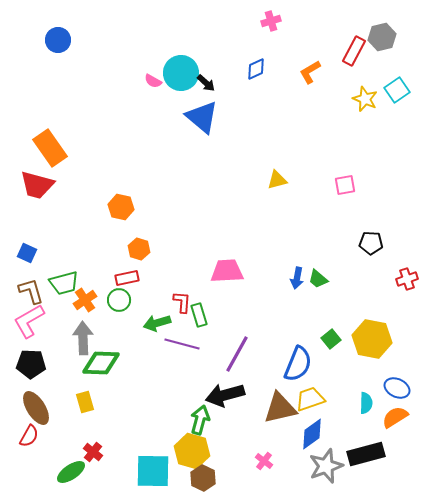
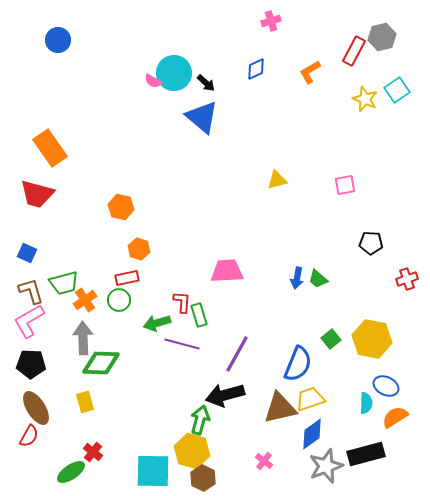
cyan circle at (181, 73): moved 7 px left
red trapezoid at (37, 185): moved 9 px down
blue ellipse at (397, 388): moved 11 px left, 2 px up
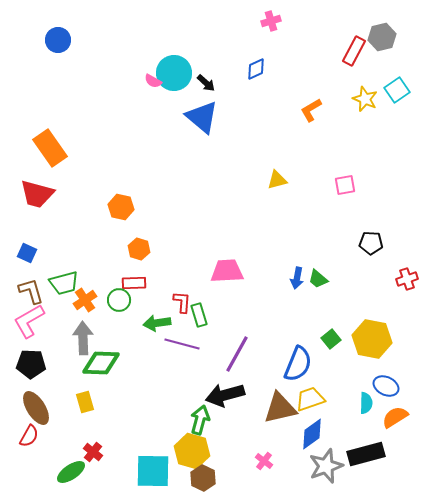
orange L-shape at (310, 72): moved 1 px right, 38 px down
red rectangle at (127, 278): moved 7 px right, 5 px down; rotated 10 degrees clockwise
green arrow at (157, 323): rotated 8 degrees clockwise
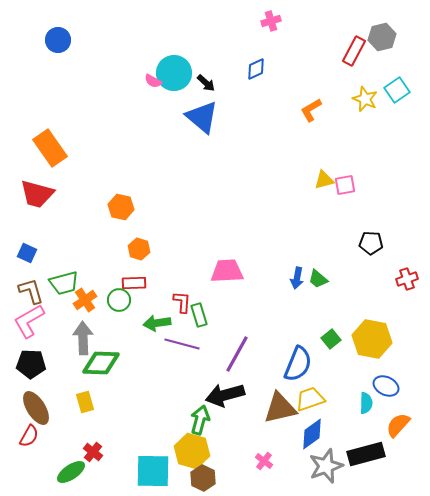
yellow triangle at (277, 180): moved 47 px right
orange semicircle at (395, 417): moved 3 px right, 8 px down; rotated 16 degrees counterclockwise
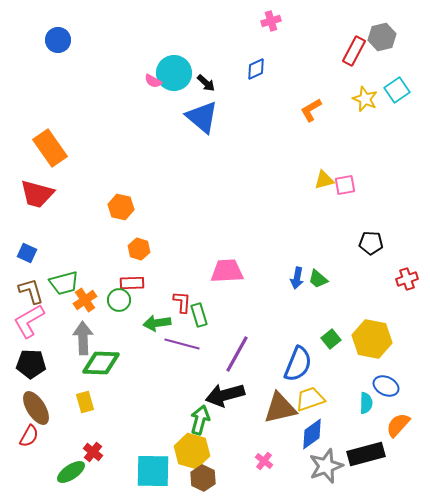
red rectangle at (134, 283): moved 2 px left
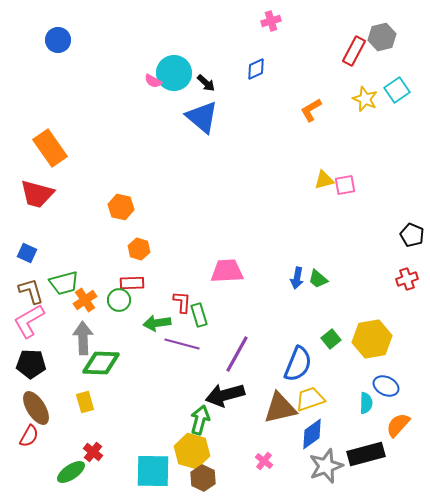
black pentagon at (371, 243): moved 41 px right, 8 px up; rotated 20 degrees clockwise
yellow hexagon at (372, 339): rotated 21 degrees counterclockwise
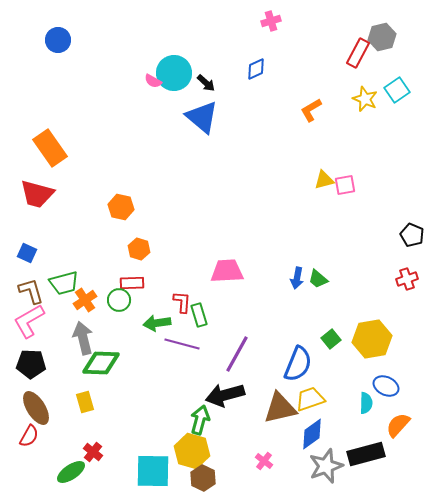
red rectangle at (354, 51): moved 4 px right, 2 px down
gray arrow at (83, 338): rotated 12 degrees counterclockwise
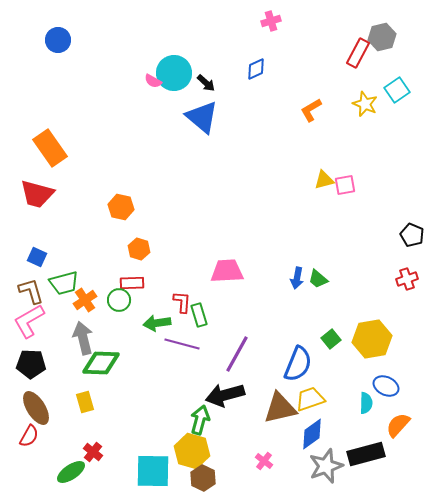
yellow star at (365, 99): moved 5 px down
blue square at (27, 253): moved 10 px right, 4 px down
